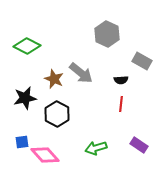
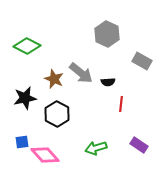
black semicircle: moved 13 px left, 2 px down
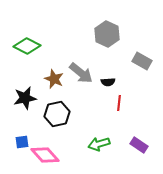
red line: moved 2 px left, 1 px up
black hexagon: rotated 20 degrees clockwise
green arrow: moved 3 px right, 4 px up
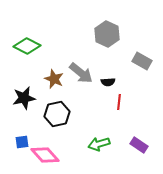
black star: moved 1 px left
red line: moved 1 px up
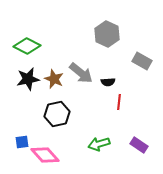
black star: moved 4 px right, 19 px up
